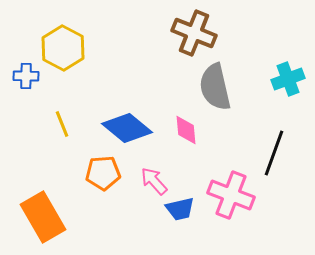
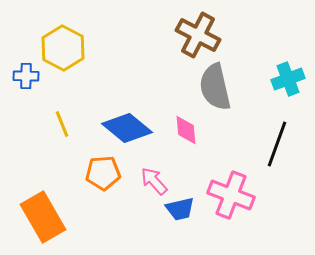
brown cross: moved 4 px right, 2 px down; rotated 6 degrees clockwise
black line: moved 3 px right, 9 px up
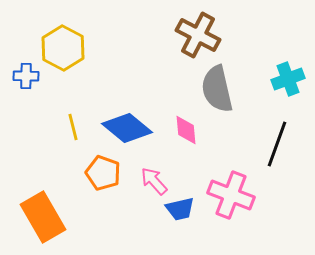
gray semicircle: moved 2 px right, 2 px down
yellow line: moved 11 px right, 3 px down; rotated 8 degrees clockwise
orange pentagon: rotated 24 degrees clockwise
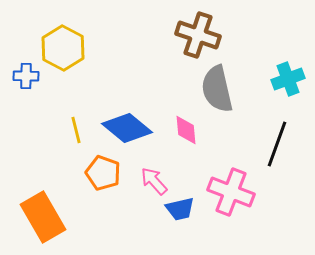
brown cross: rotated 9 degrees counterclockwise
yellow line: moved 3 px right, 3 px down
pink cross: moved 3 px up
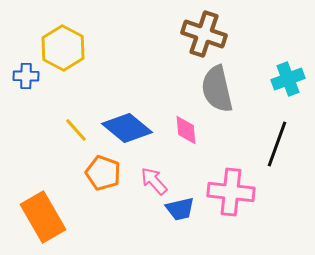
brown cross: moved 6 px right, 1 px up
yellow line: rotated 28 degrees counterclockwise
pink cross: rotated 15 degrees counterclockwise
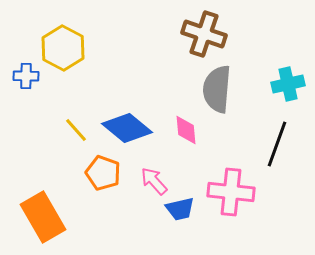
cyan cross: moved 5 px down; rotated 8 degrees clockwise
gray semicircle: rotated 18 degrees clockwise
